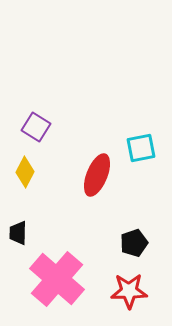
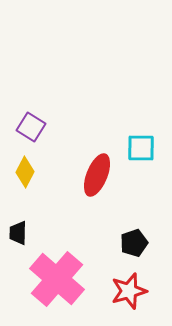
purple square: moved 5 px left
cyan square: rotated 12 degrees clockwise
red star: rotated 15 degrees counterclockwise
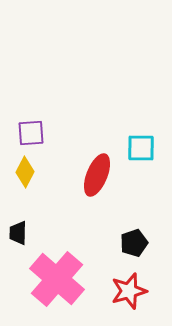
purple square: moved 6 px down; rotated 36 degrees counterclockwise
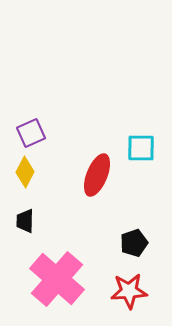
purple square: rotated 20 degrees counterclockwise
black trapezoid: moved 7 px right, 12 px up
red star: rotated 12 degrees clockwise
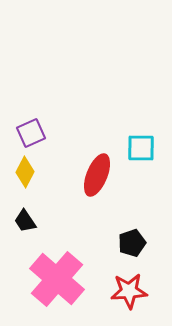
black trapezoid: rotated 35 degrees counterclockwise
black pentagon: moved 2 px left
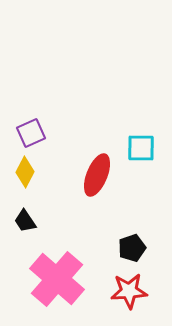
black pentagon: moved 5 px down
